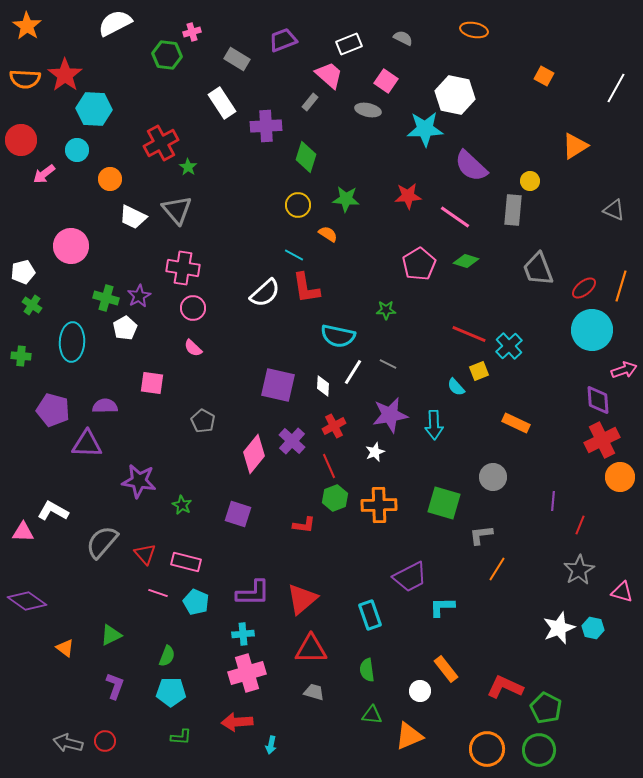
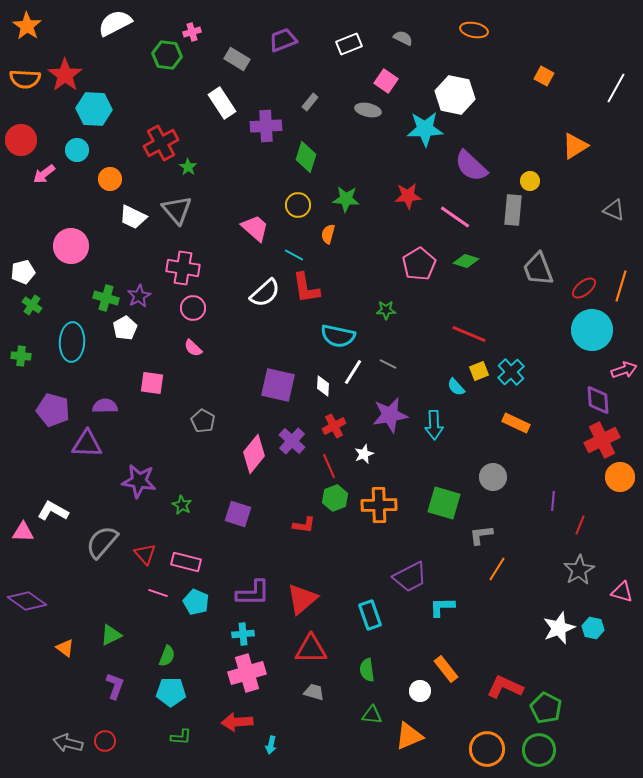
pink trapezoid at (329, 75): moved 74 px left, 153 px down
orange semicircle at (328, 234): rotated 108 degrees counterclockwise
cyan cross at (509, 346): moved 2 px right, 26 px down
white star at (375, 452): moved 11 px left, 2 px down
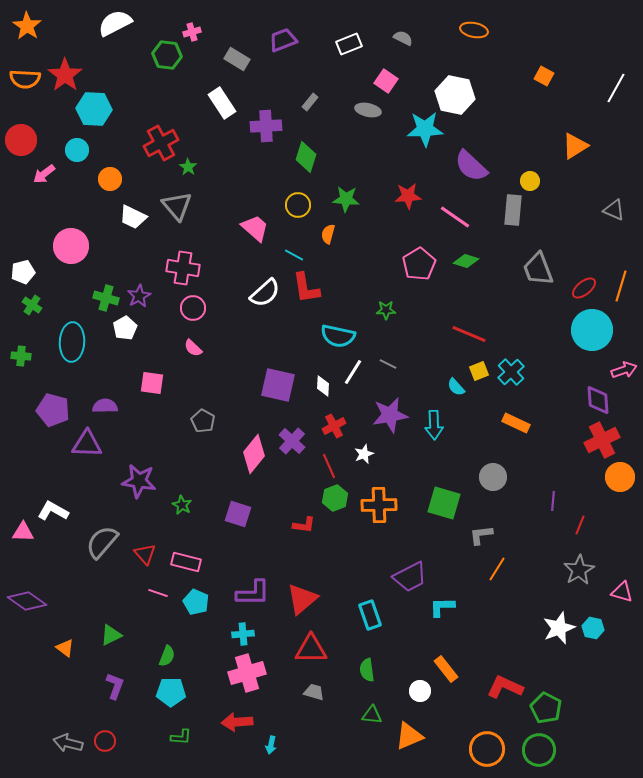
gray triangle at (177, 210): moved 4 px up
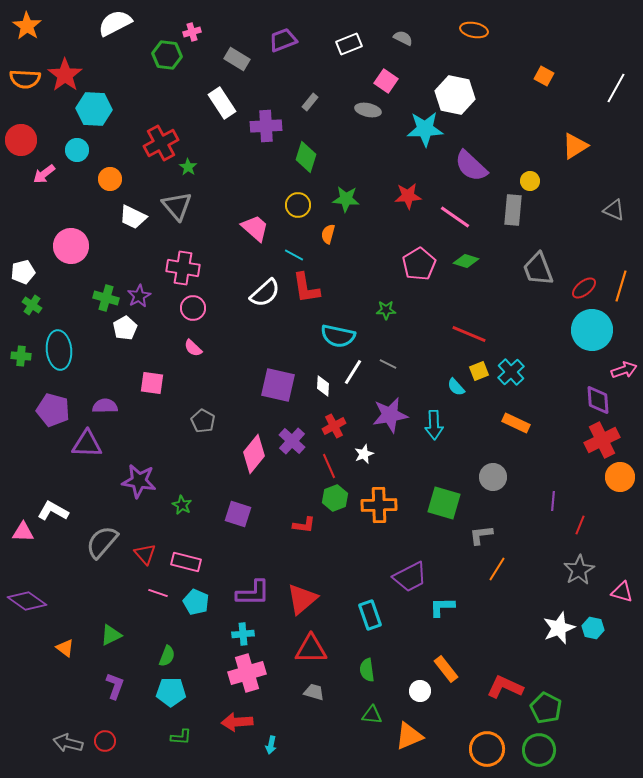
cyan ellipse at (72, 342): moved 13 px left, 8 px down; rotated 9 degrees counterclockwise
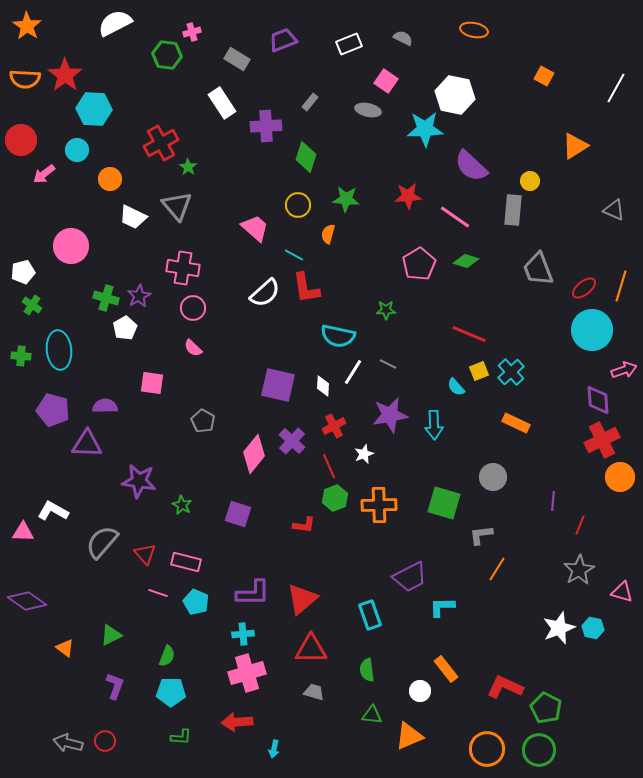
cyan arrow at (271, 745): moved 3 px right, 4 px down
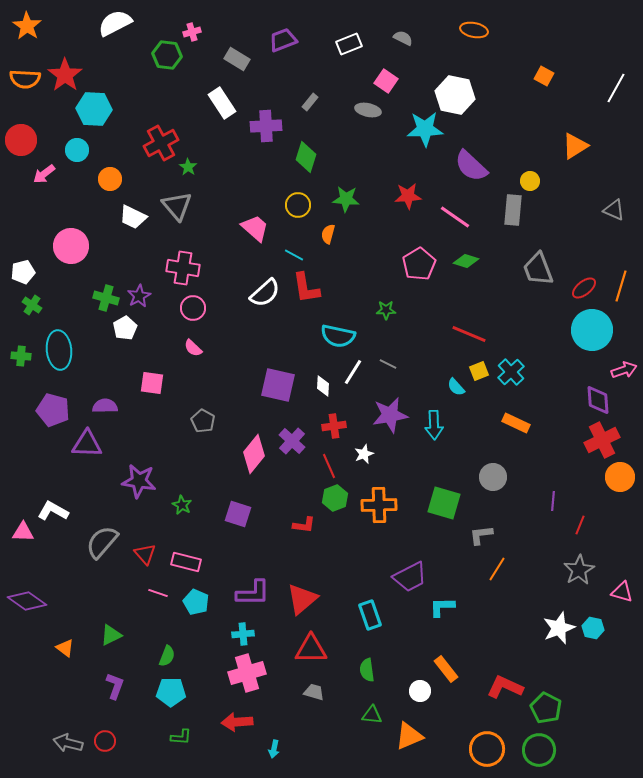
red cross at (334, 426): rotated 20 degrees clockwise
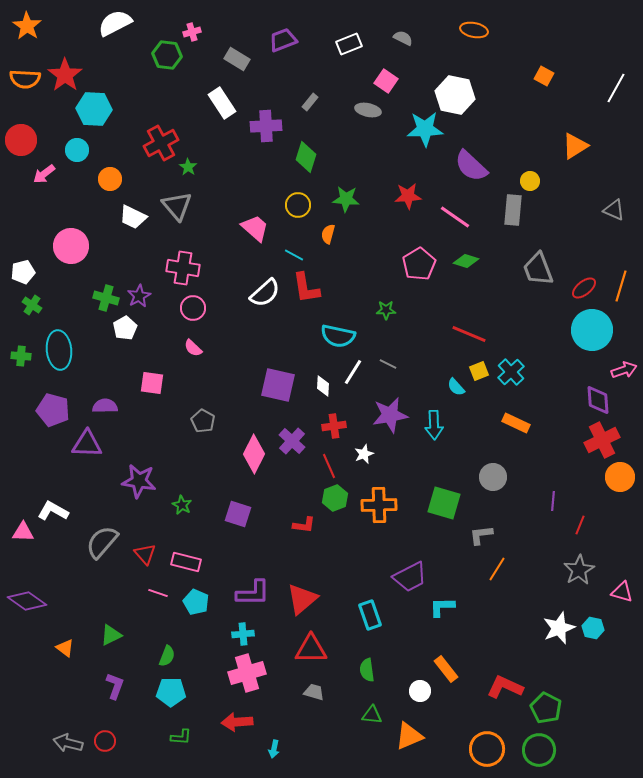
pink diamond at (254, 454): rotated 12 degrees counterclockwise
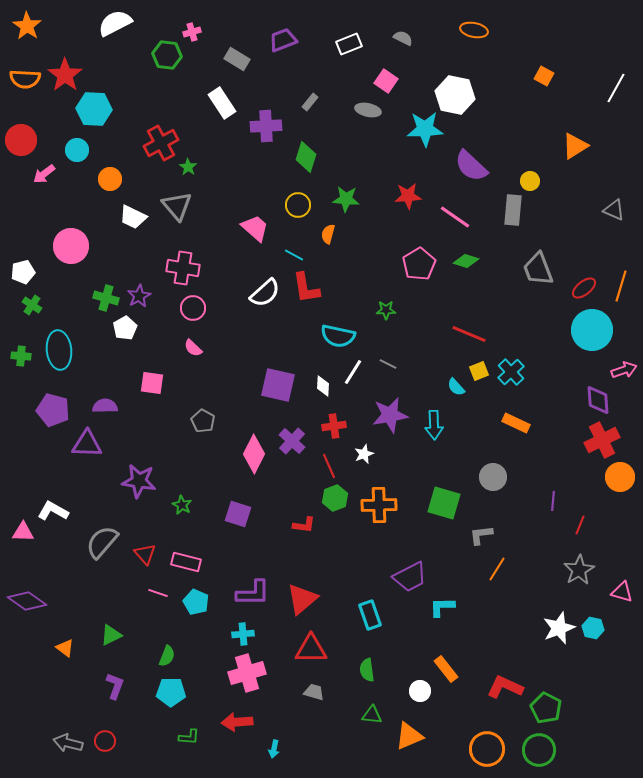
green L-shape at (181, 737): moved 8 px right
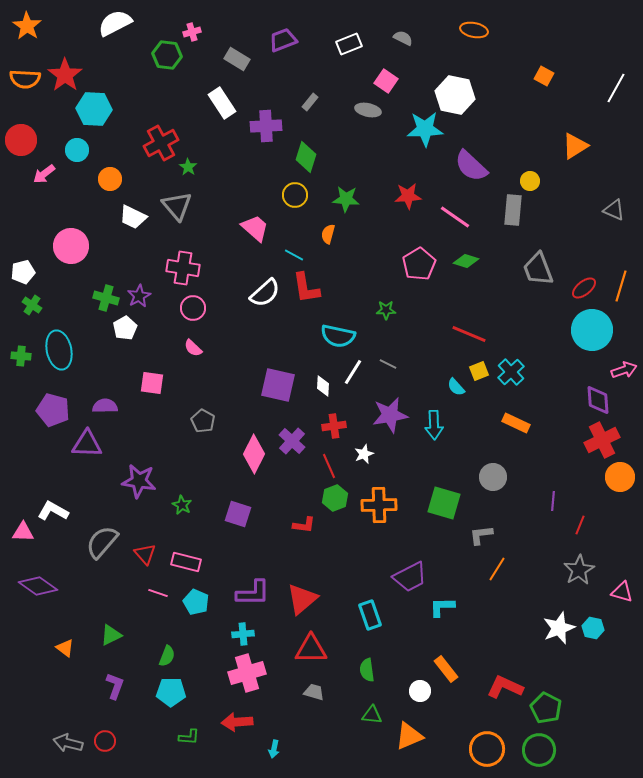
yellow circle at (298, 205): moved 3 px left, 10 px up
cyan ellipse at (59, 350): rotated 6 degrees counterclockwise
purple diamond at (27, 601): moved 11 px right, 15 px up
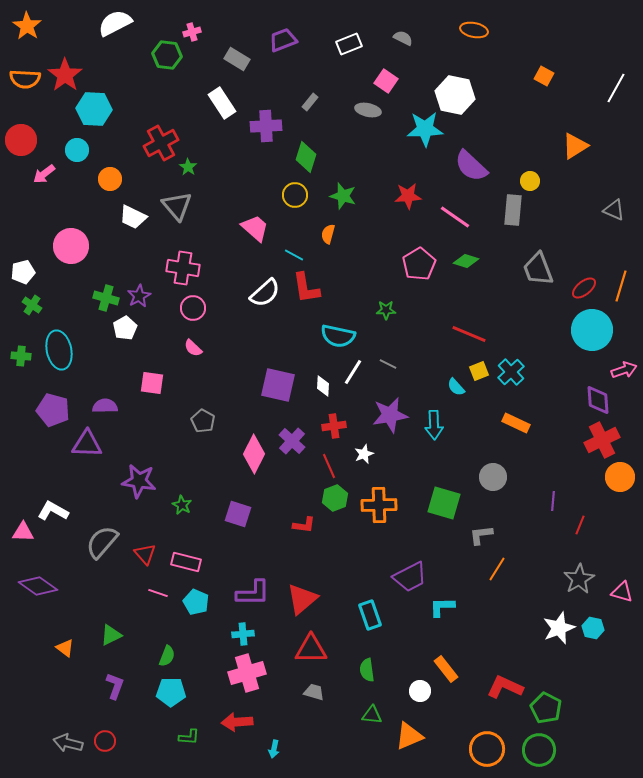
green star at (346, 199): moved 3 px left, 3 px up; rotated 12 degrees clockwise
gray star at (579, 570): moved 9 px down
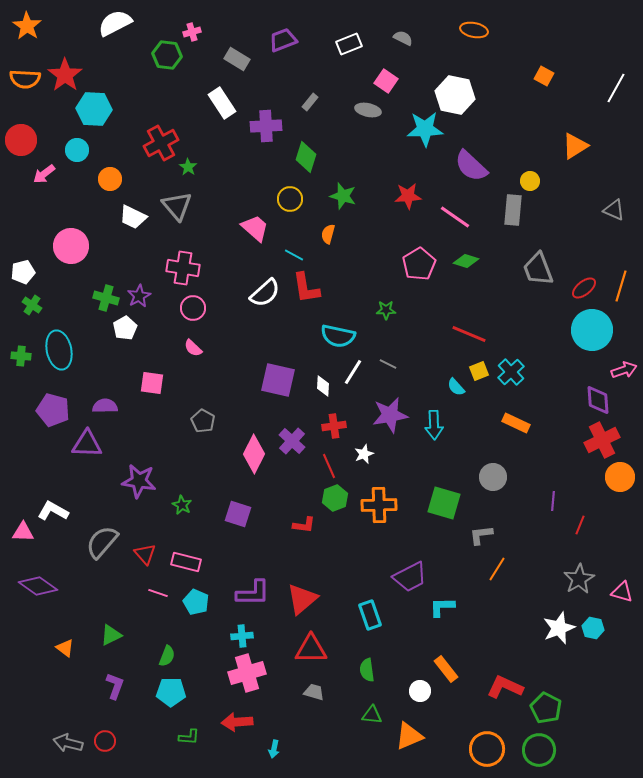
yellow circle at (295, 195): moved 5 px left, 4 px down
purple square at (278, 385): moved 5 px up
cyan cross at (243, 634): moved 1 px left, 2 px down
